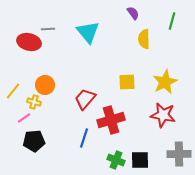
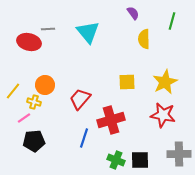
red trapezoid: moved 5 px left
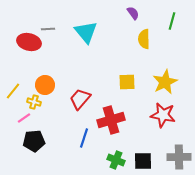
cyan triangle: moved 2 px left
gray cross: moved 3 px down
black square: moved 3 px right, 1 px down
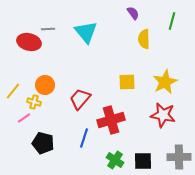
black pentagon: moved 9 px right, 2 px down; rotated 20 degrees clockwise
green cross: moved 1 px left; rotated 12 degrees clockwise
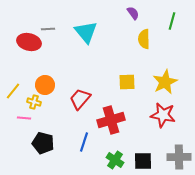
pink line: rotated 40 degrees clockwise
blue line: moved 4 px down
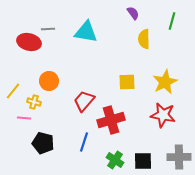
cyan triangle: rotated 40 degrees counterclockwise
orange circle: moved 4 px right, 4 px up
red trapezoid: moved 4 px right, 2 px down
